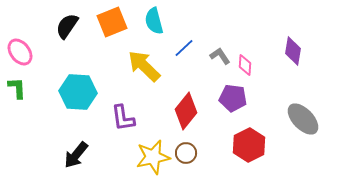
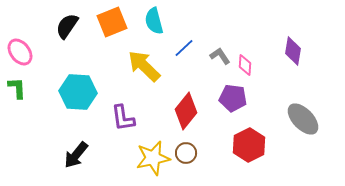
yellow star: moved 1 px down
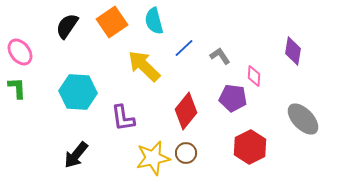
orange square: rotated 12 degrees counterclockwise
pink diamond: moved 9 px right, 11 px down
red hexagon: moved 1 px right, 2 px down
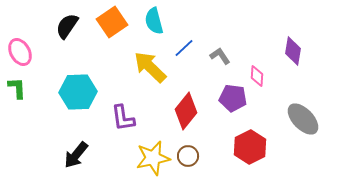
pink ellipse: rotated 8 degrees clockwise
yellow arrow: moved 6 px right, 1 px down
pink diamond: moved 3 px right
cyan hexagon: rotated 6 degrees counterclockwise
brown circle: moved 2 px right, 3 px down
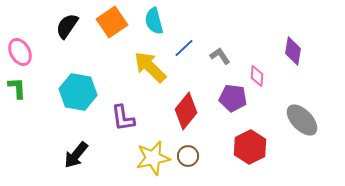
cyan hexagon: rotated 12 degrees clockwise
gray ellipse: moved 1 px left, 1 px down
